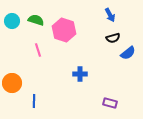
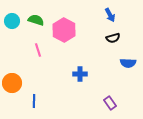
pink hexagon: rotated 10 degrees clockwise
blue semicircle: moved 10 px down; rotated 42 degrees clockwise
purple rectangle: rotated 40 degrees clockwise
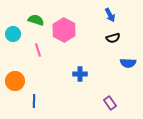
cyan circle: moved 1 px right, 13 px down
orange circle: moved 3 px right, 2 px up
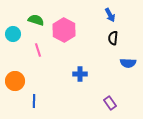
black semicircle: rotated 112 degrees clockwise
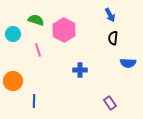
blue cross: moved 4 px up
orange circle: moved 2 px left
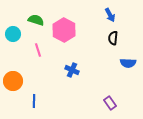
blue cross: moved 8 px left; rotated 24 degrees clockwise
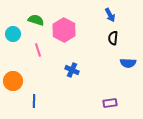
purple rectangle: rotated 64 degrees counterclockwise
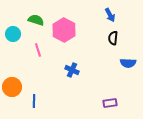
orange circle: moved 1 px left, 6 px down
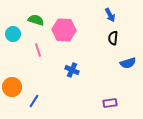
pink hexagon: rotated 25 degrees counterclockwise
blue semicircle: rotated 21 degrees counterclockwise
blue line: rotated 32 degrees clockwise
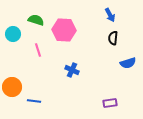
blue line: rotated 64 degrees clockwise
